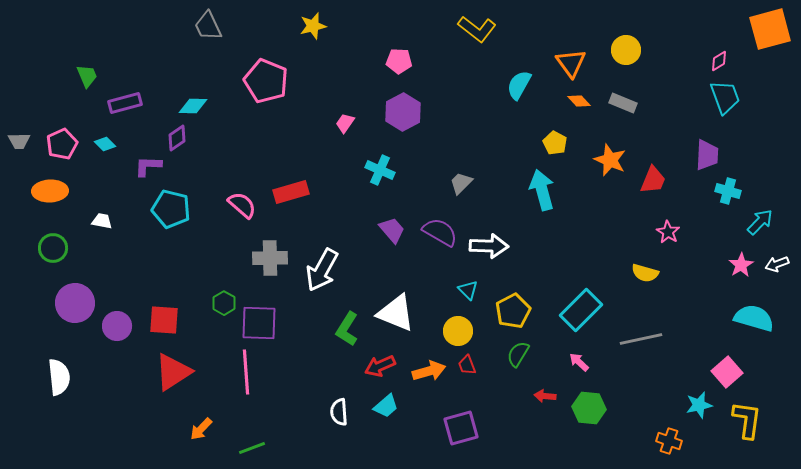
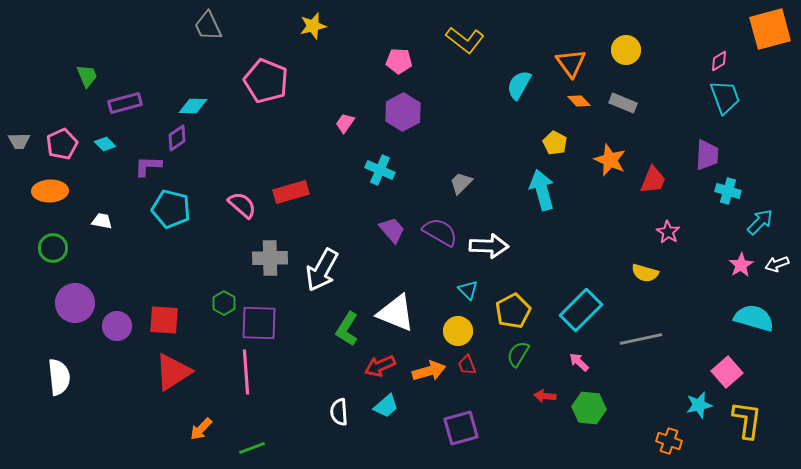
yellow L-shape at (477, 29): moved 12 px left, 11 px down
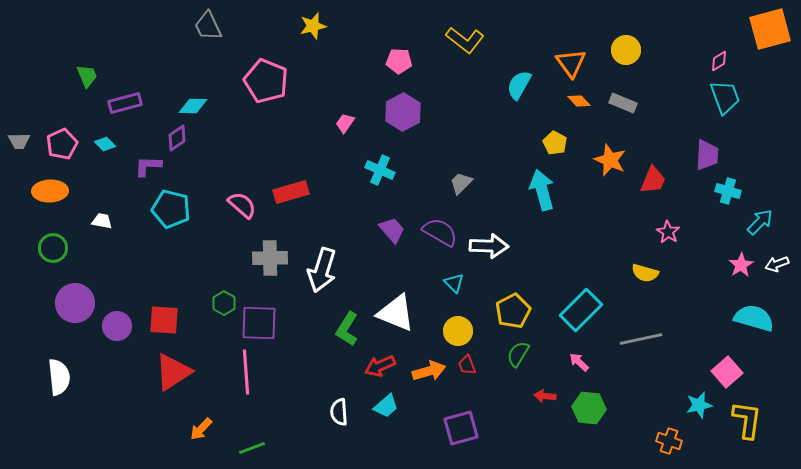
white arrow at (322, 270): rotated 12 degrees counterclockwise
cyan triangle at (468, 290): moved 14 px left, 7 px up
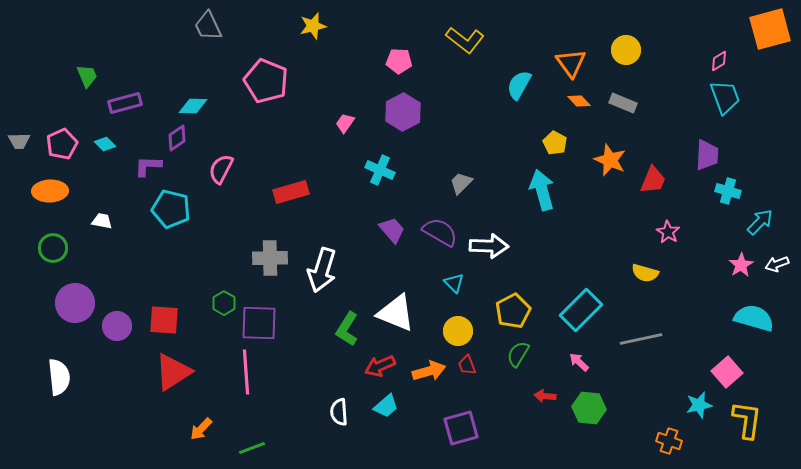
pink semicircle at (242, 205): moved 21 px left, 36 px up; rotated 104 degrees counterclockwise
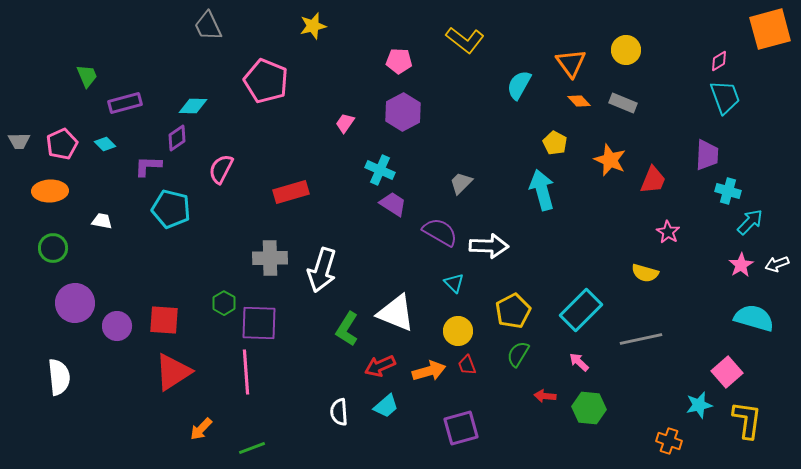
cyan arrow at (760, 222): moved 10 px left
purple trapezoid at (392, 230): moved 1 px right, 26 px up; rotated 16 degrees counterclockwise
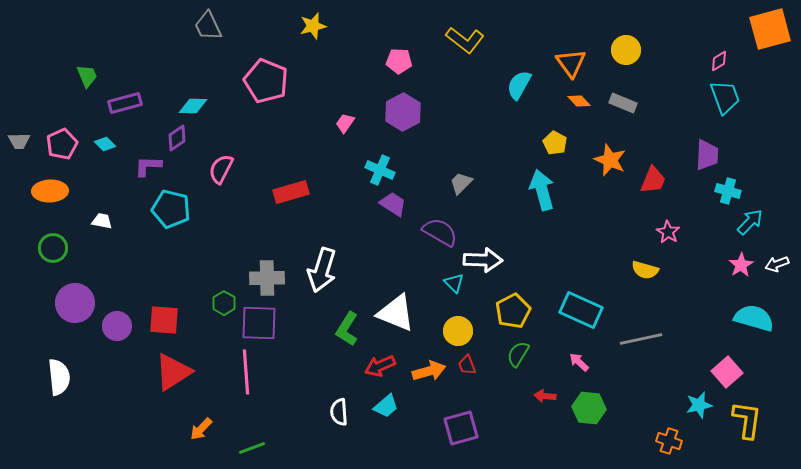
white arrow at (489, 246): moved 6 px left, 14 px down
gray cross at (270, 258): moved 3 px left, 20 px down
yellow semicircle at (645, 273): moved 3 px up
cyan rectangle at (581, 310): rotated 69 degrees clockwise
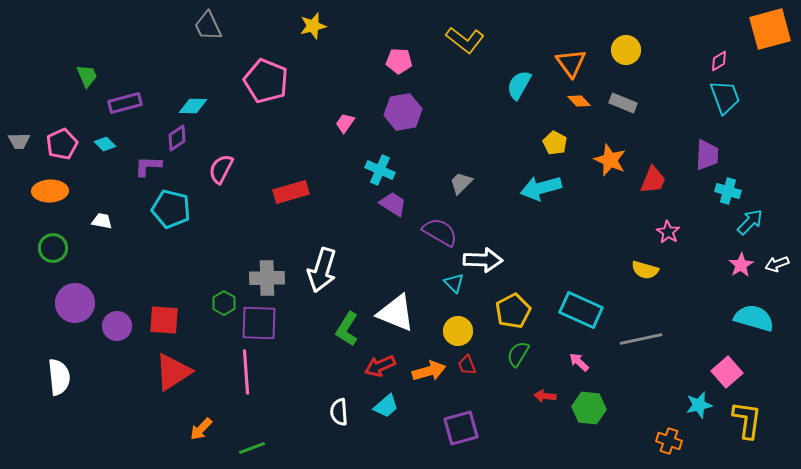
purple hexagon at (403, 112): rotated 18 degrees clockwise
cyan arrow at (542, 190): moved 1 px left, 2 px up; rotated 90 degrees counterclockwise
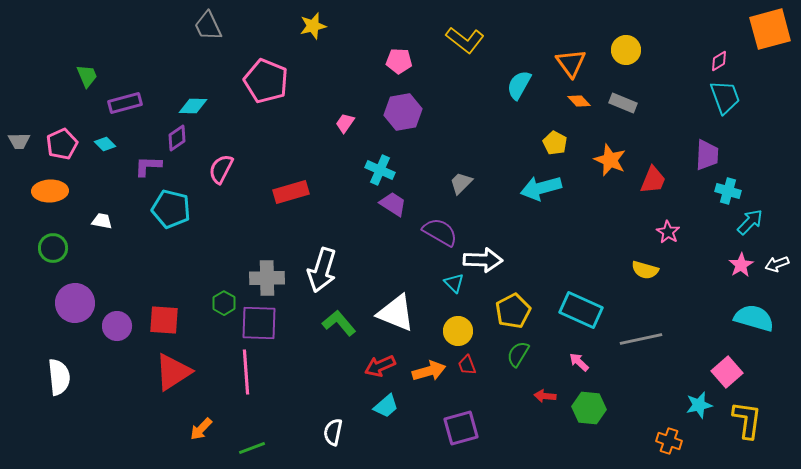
green L-shape at (347, 329): moved 8 px left, 6 px up; rotated 108 degrees clockwise
white semicircle at (339, 412): moved 6 px left, 20 px down; rotated 16 degrees clockwise
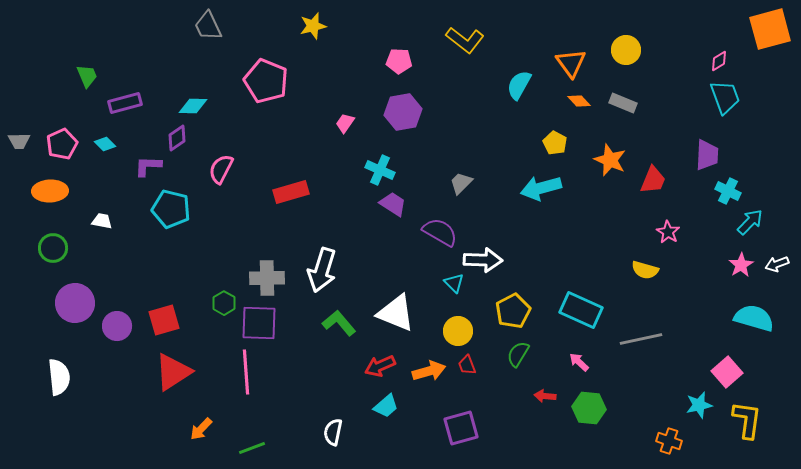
cyan cross at (728, 191): rotated 10 degrees clockwise
red square at (164, 320): rotated 20 degrees counterclockwise
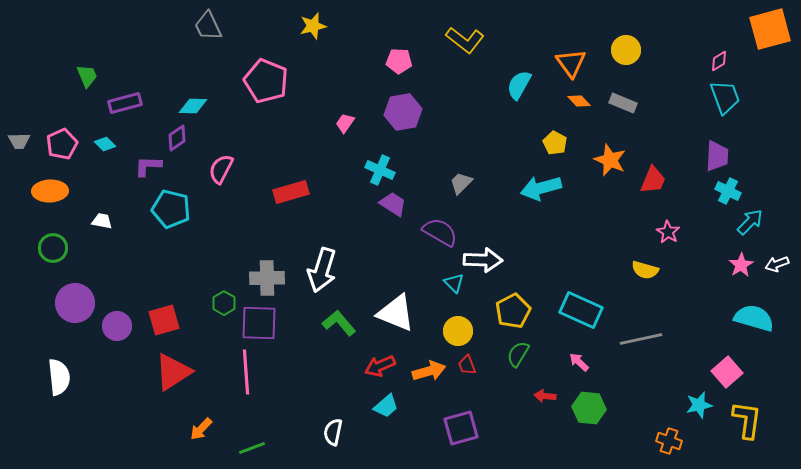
purple trapezoid at (707, 155): moved 10 px right, 1 px down
